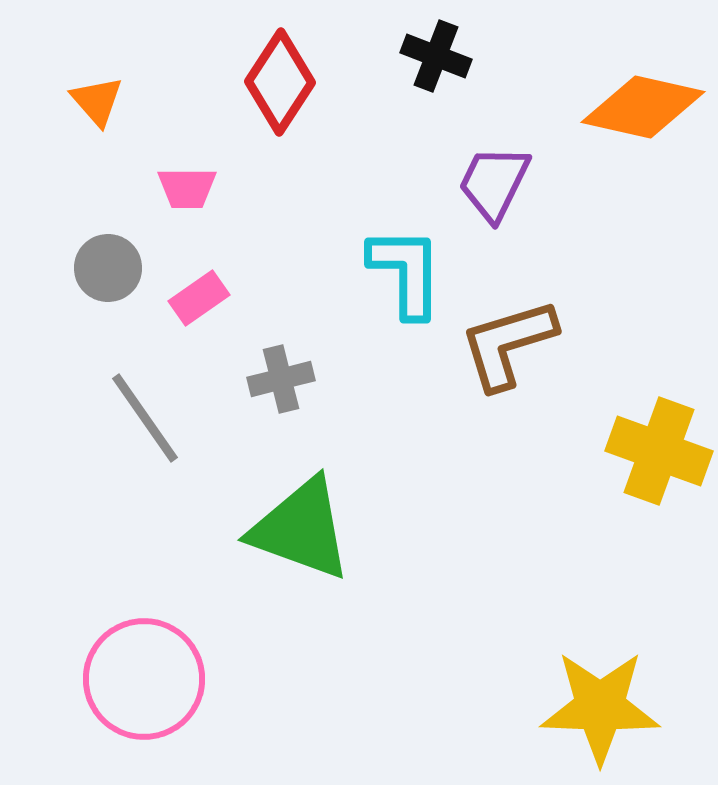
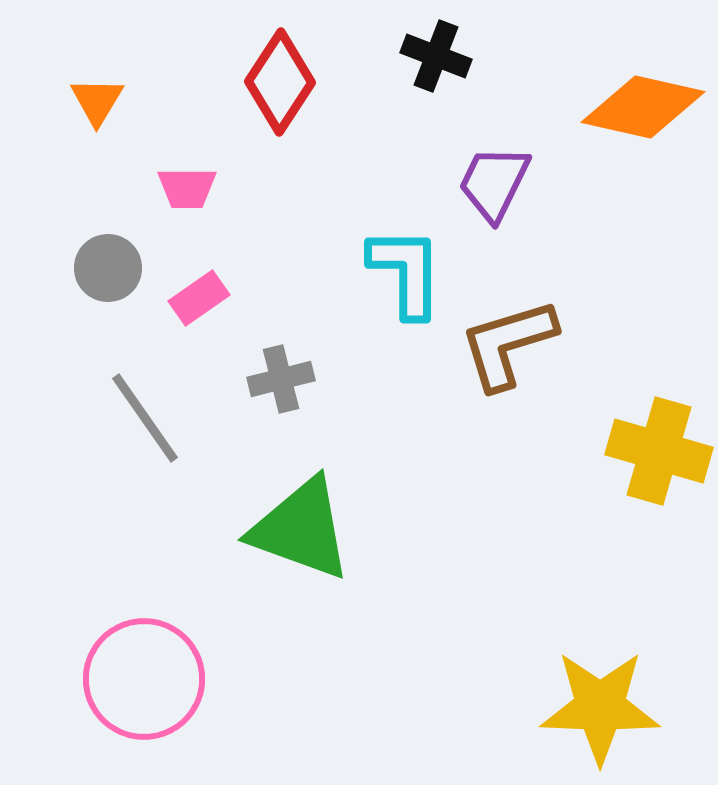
orange triangle: rotated 12 degrees clockwise
yellow cross: rotated 4 degrees counterclockwise
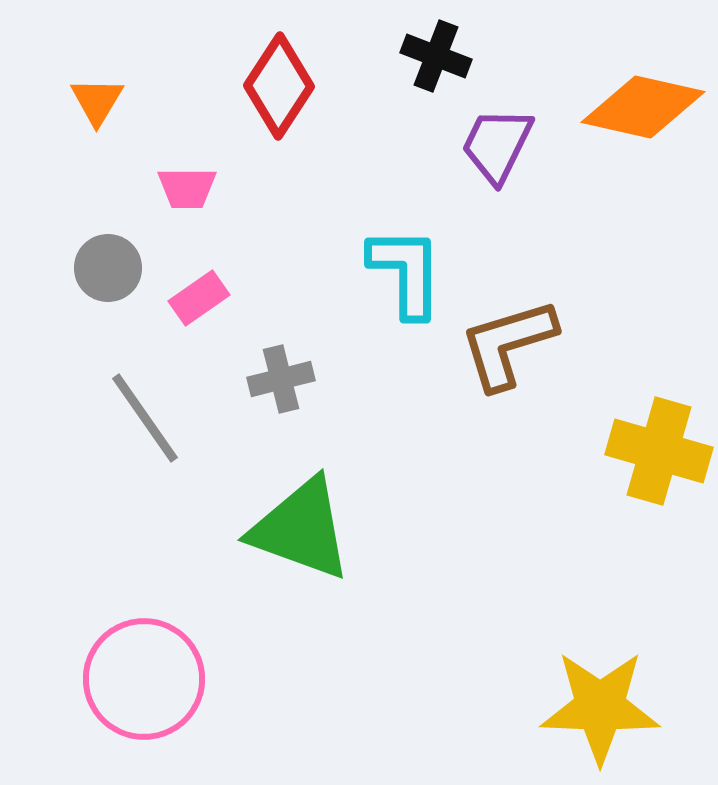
red diamond: moved 1 px left, 4 px down
purple trapezoid: moved 3 px right, 38 px up
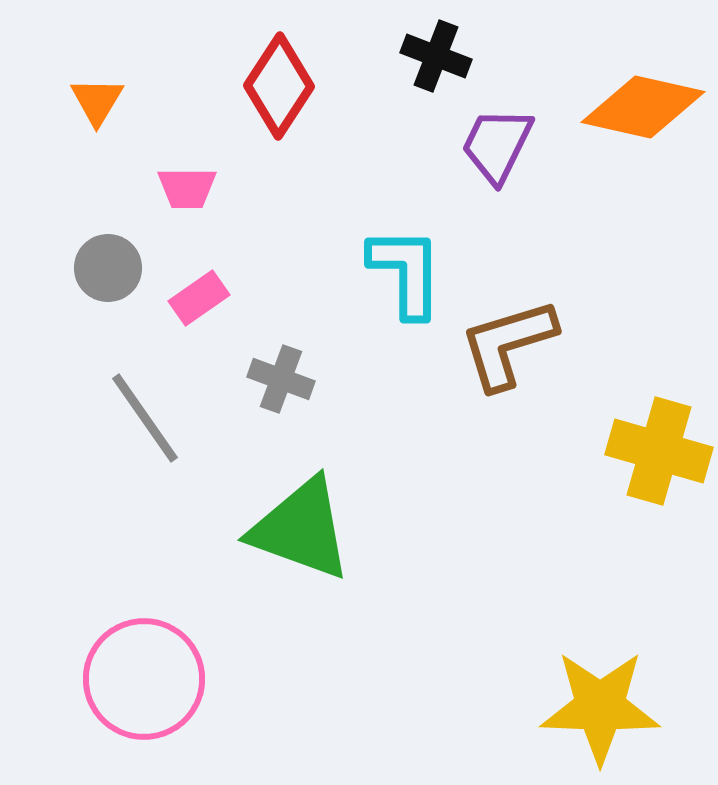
gray cross: rotated 34 degrees clockwise
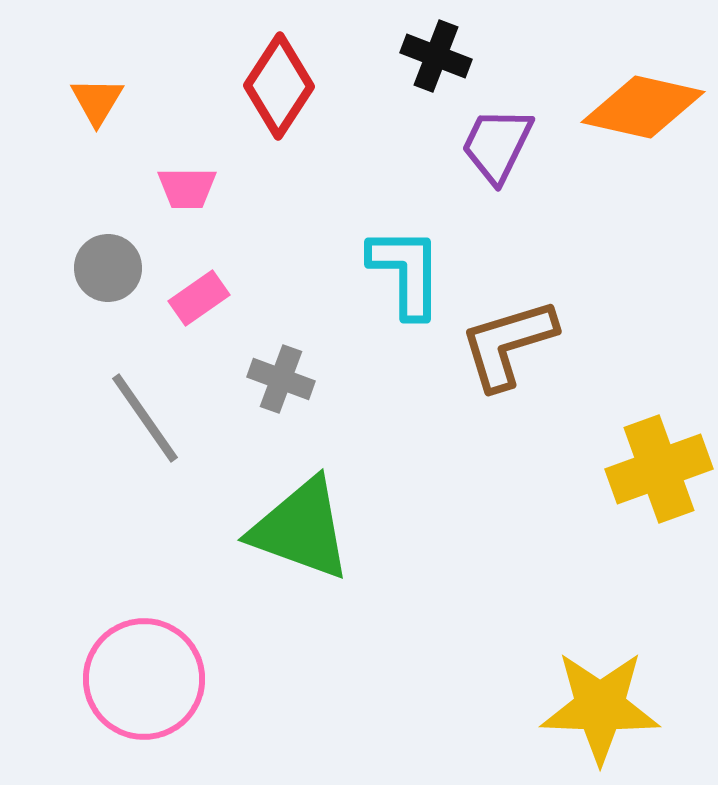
yellow cross: moved 18 px down; rotated 36 degrees counterclockwise
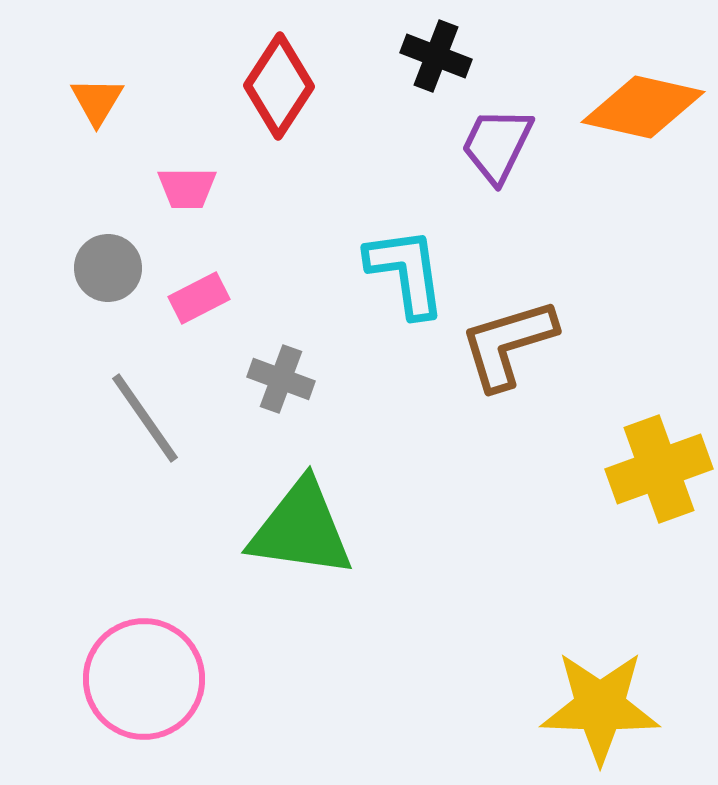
cyan L-shape: rotated 8 degrees counterclockwise
pink rectangle: rotated 8 degrees clockwise
green triangle: rotated 12 degrees counterclockwise
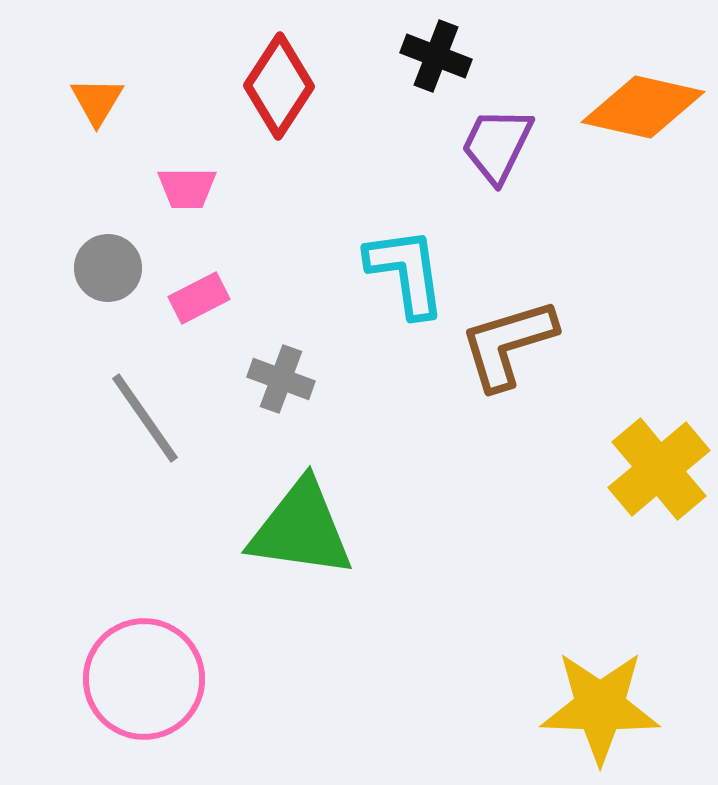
yellow cross: rotated 20 degrees counterclockwise
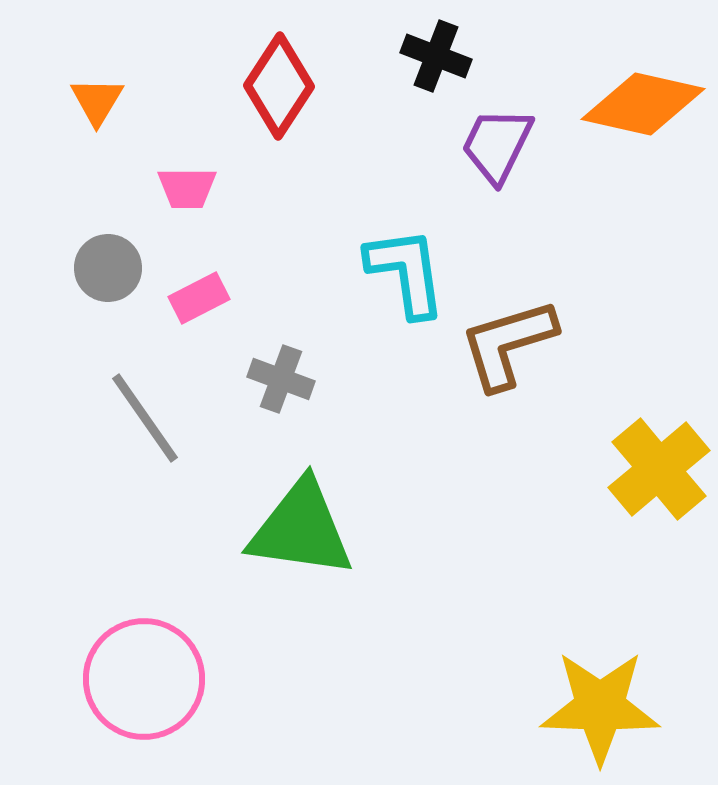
orange diamond: moved 3 px up
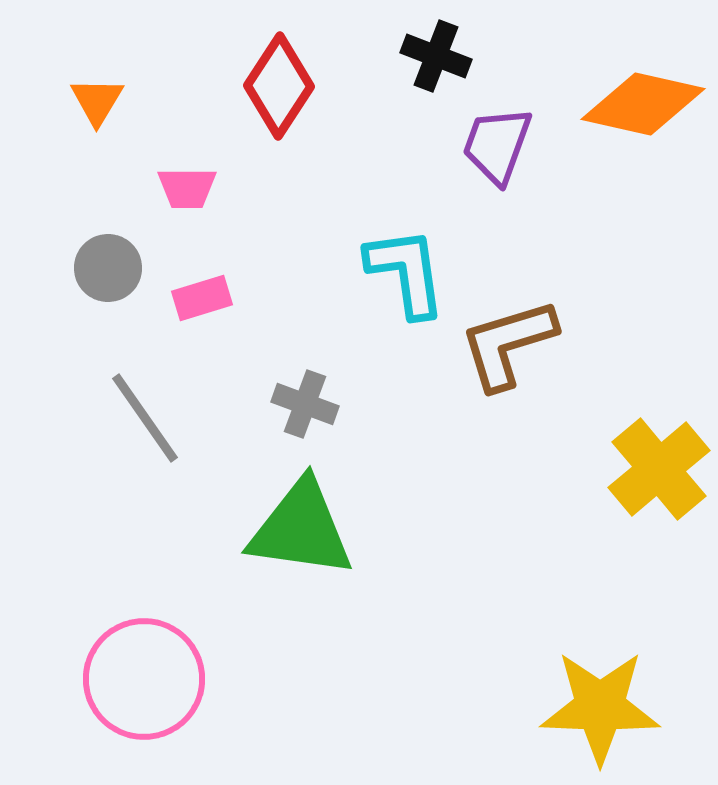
purple trapezoid: rotated 6 degrees counterclockwise
pink rectangle: moved 3 px right; rotated 10 degrees clockwise
gray cross: moved 24 px right, 25 px down
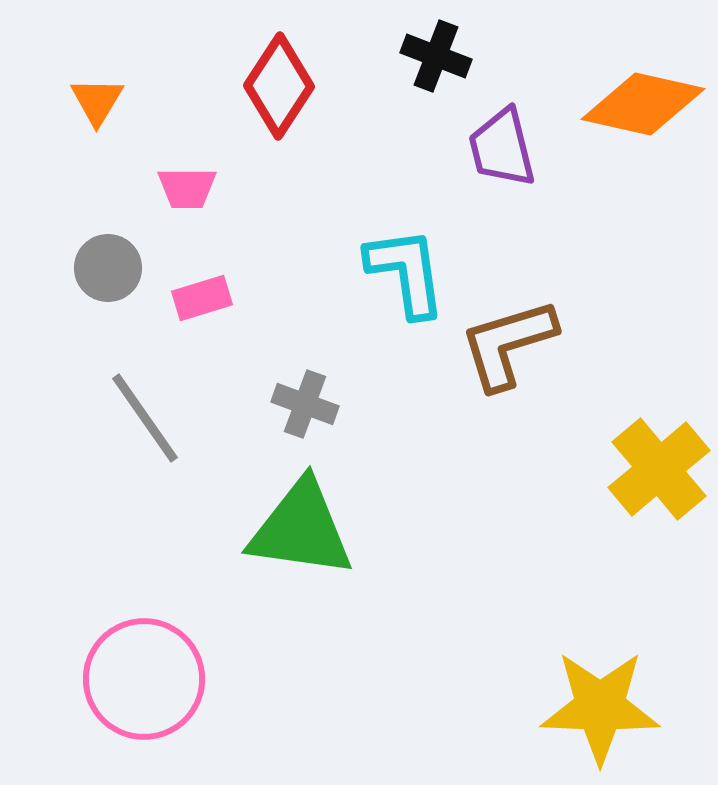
purple trapezoid: moved 5 px right, 3 px down; rotated 34 degrees counterclockwise
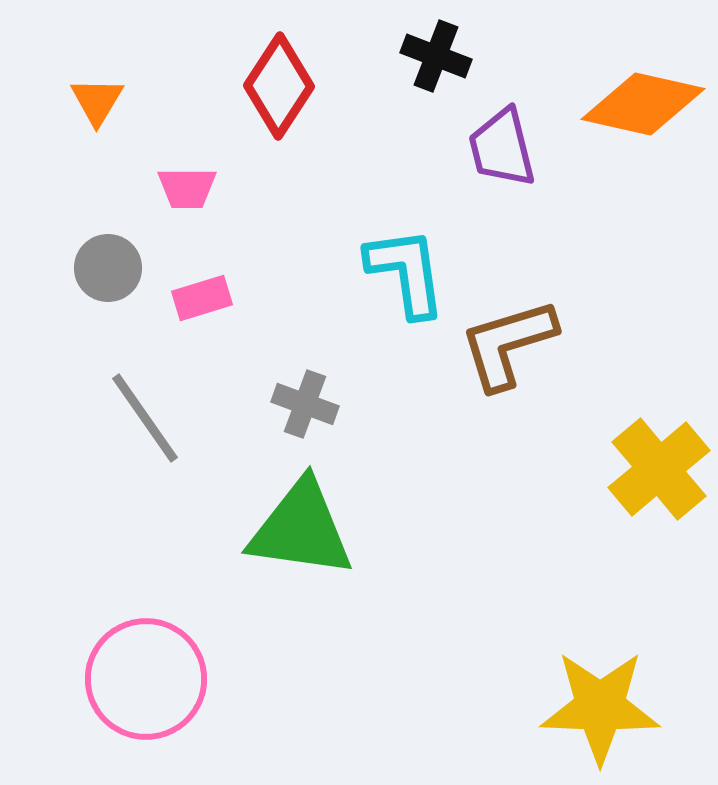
pink circle: moved 2 px right
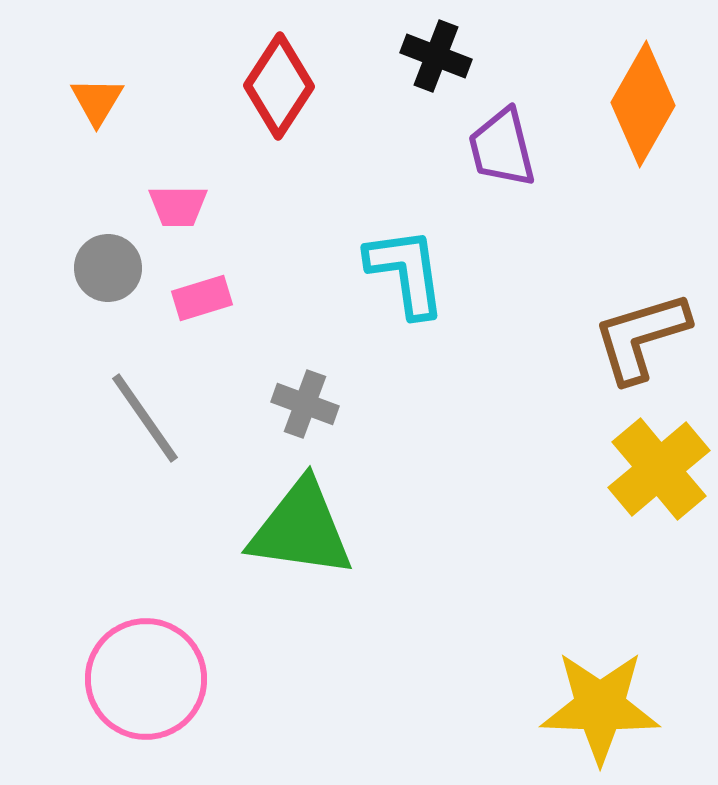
orange diamond: rotated 73 degrees counterclockwise
pink trapezoid: moved 9 px left, 18 px down
brown L-shape: moved 133 px right, 7 px up
